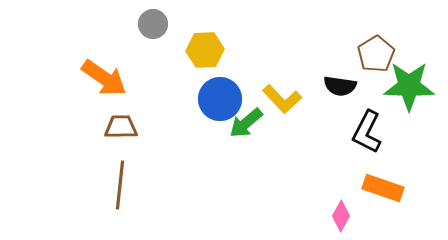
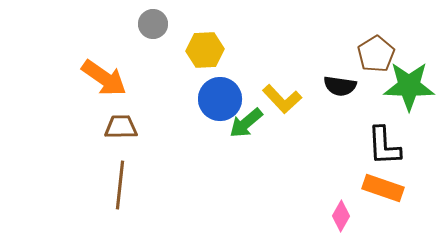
black L-shape: moved 17 px right, 14 px down; rotated 30 degrees counterclockwise
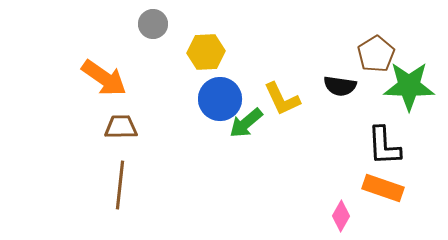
yellow hexagon: moved 1 px right, 2 px down
yellow L-shape: rotated 18 degrees clockwise
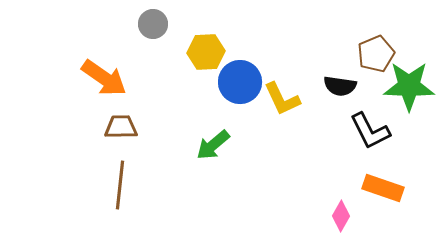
brown pentagon: rotated 9 degrees clockwise
blue circle: moved 20 px right, 17 px up
green arrow: moved 33 px left, 22 px down
black L-shape: moved 14 px left, 15 px up; rotated 24 degrees counterclockwise
